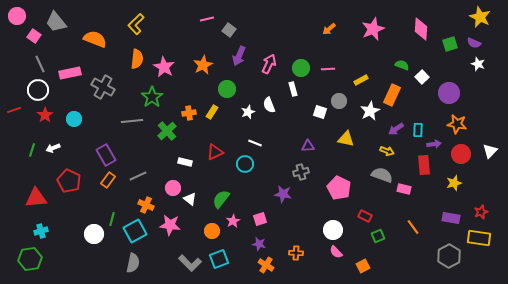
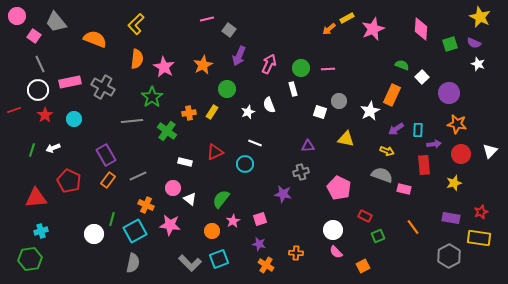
pink rectangle at (70, 73): moved 9 px down
yellow rectangle at (361, 80): moved 14 px left, 62 px up
green cross at (167, 131): rotated 12 degrees counterclockwise
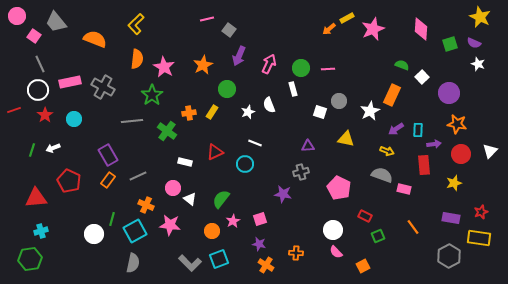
green star at (152, 97): moved 2 px up
purple rectangle at (106, 155): moved 2 px right
